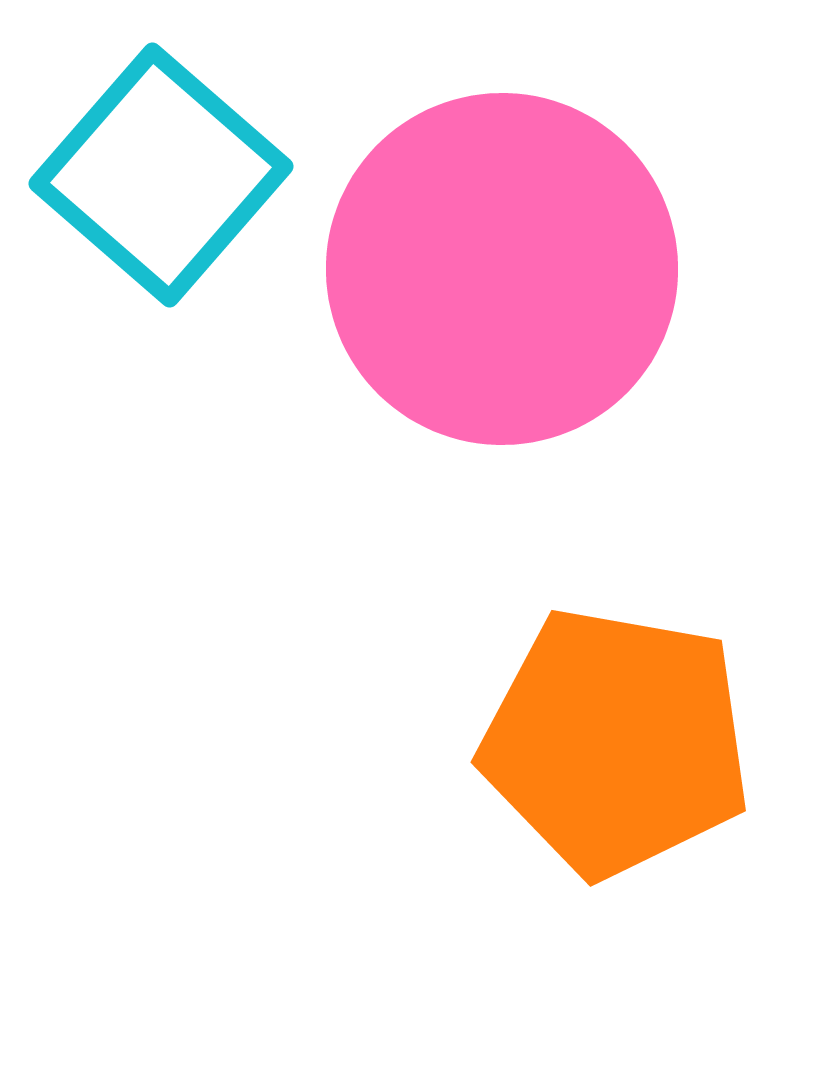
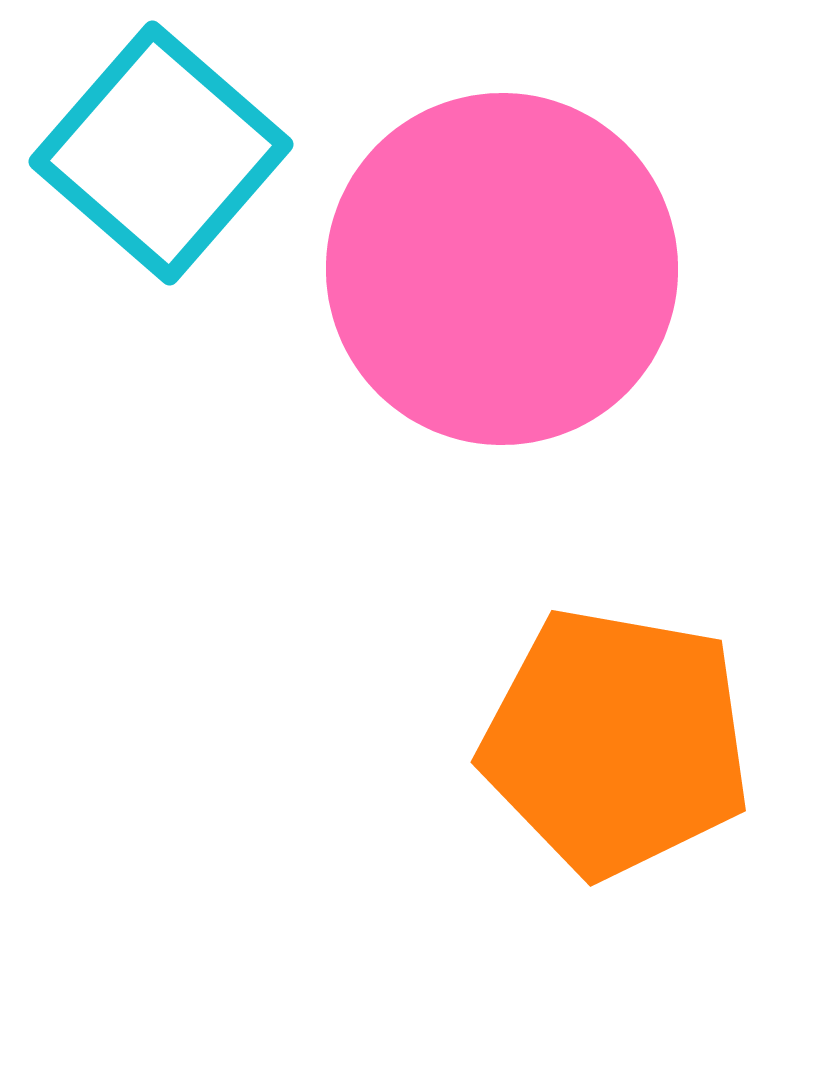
cyan square: moved 22 px up
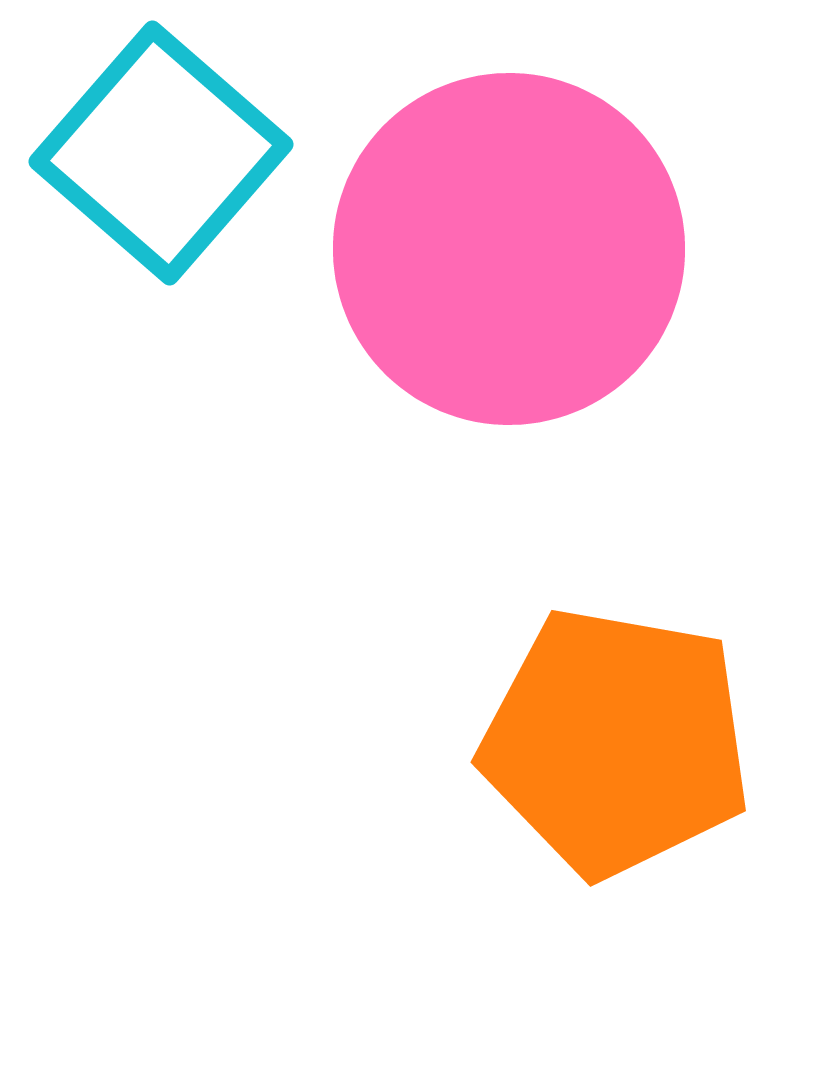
pink circle: moved 7 px right, 20 px up
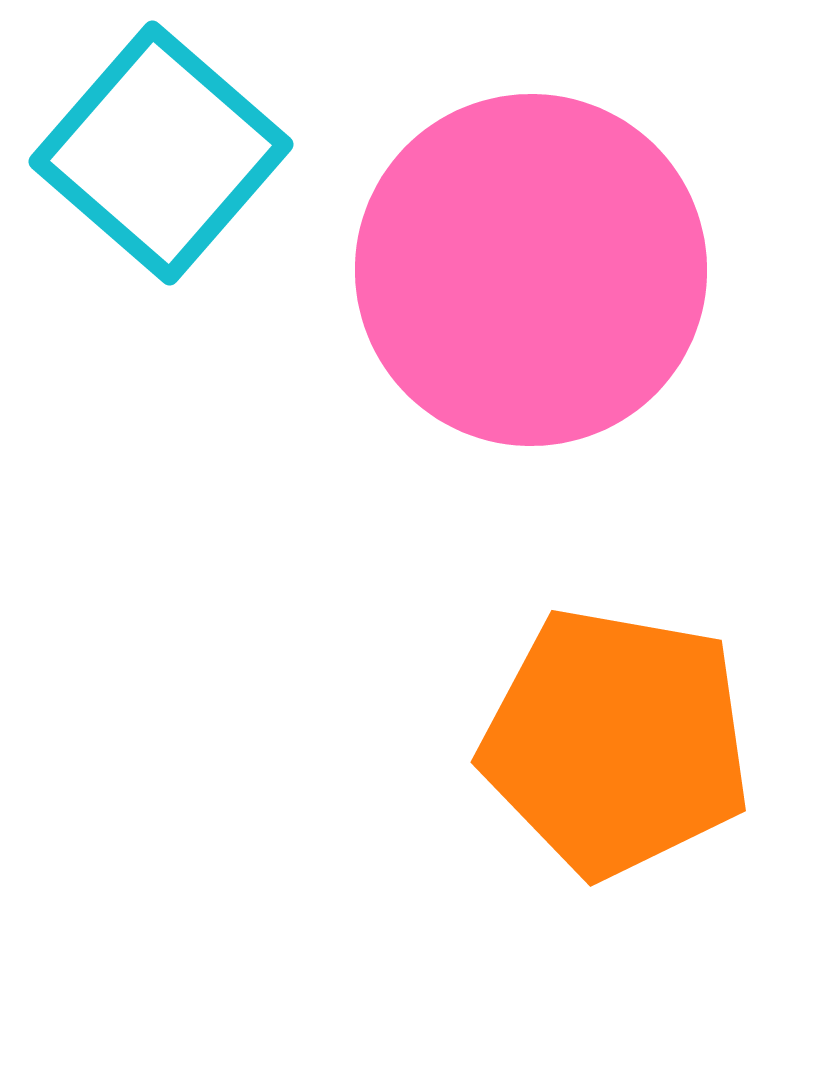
pink circle: moved 22 px right, 21 px down
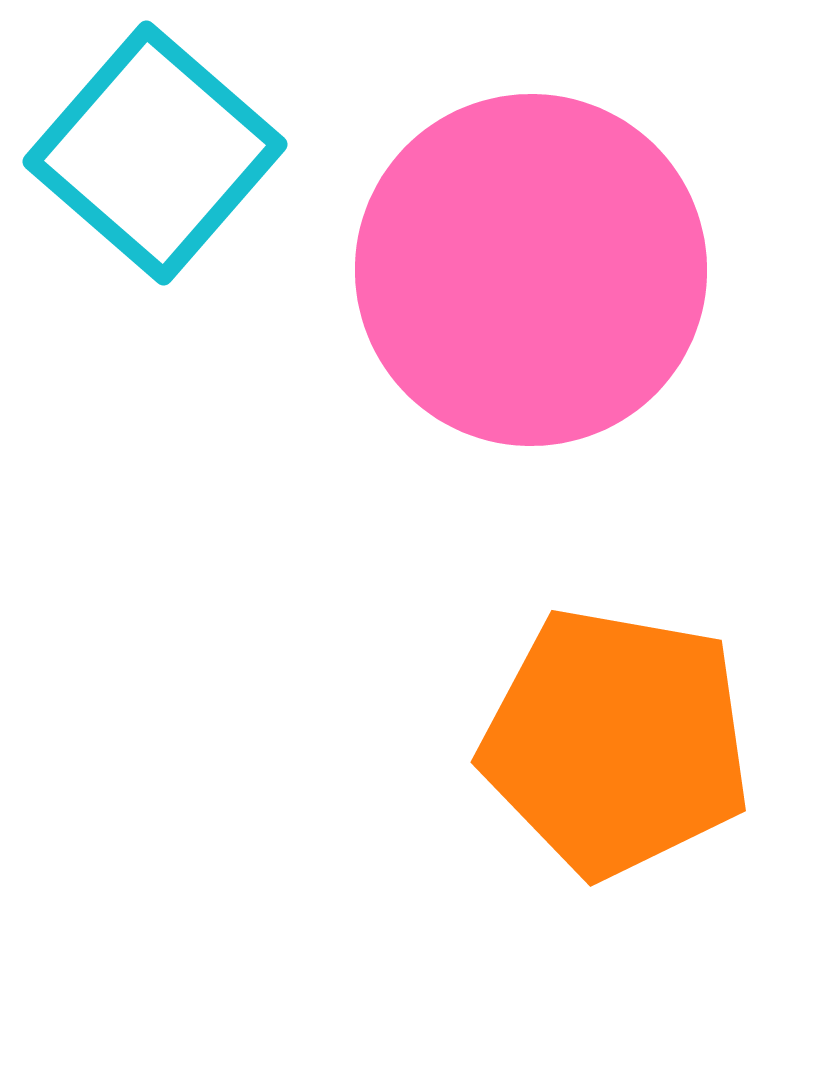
cyan square: moved 6 px left
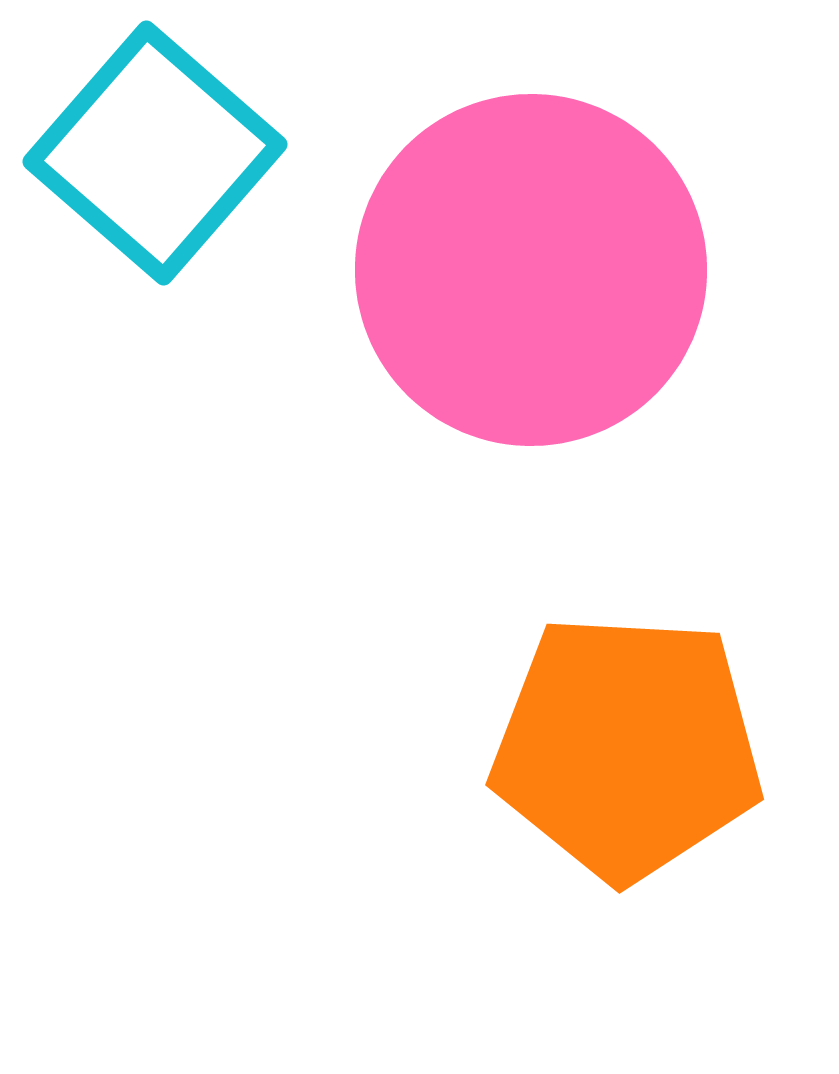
orange pentagon: moved 11 px right, 5 px down; rotated 7 degrees counterclockwise
